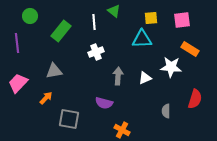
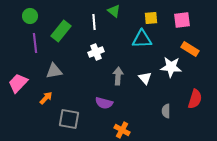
purple line: moved 18 px right
white triangle: rotated 48 degrees counterclockwise
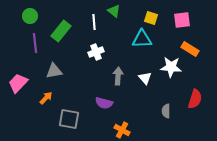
yellow square: rotated 24 degrees clockwise
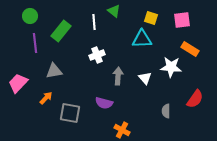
white cross: moved 1 px right, 3 px down
red semicircle: rotated 18 degrees clockwise
gray square: moved 1 px right, 6 px up
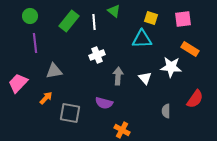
pink square: moved 1 px right, 1 px up
green rectangle: moved 8 px right, 10 px up
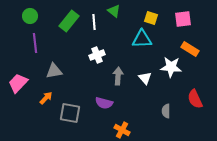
red semicircle: rotated 120 degrees clockwise
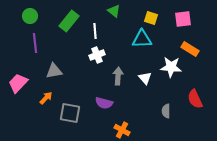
white line: moved 1 px right, 9 px down
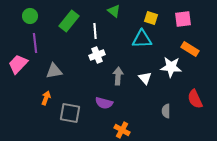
pink trapezoid: moved 19 px up
orange arrow: rotated 24 degrees counterclockwise
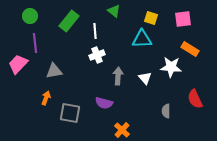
orange cross: rotated 14 degrees clockwise
